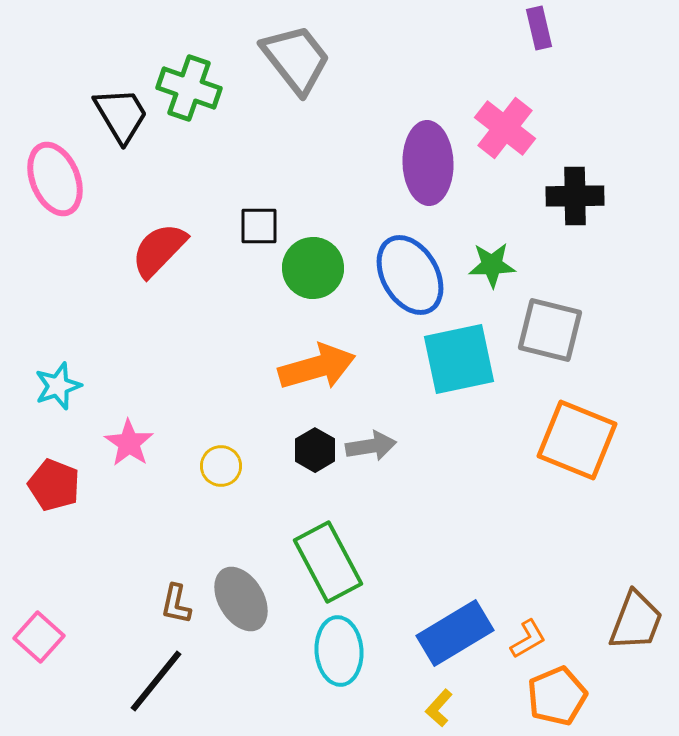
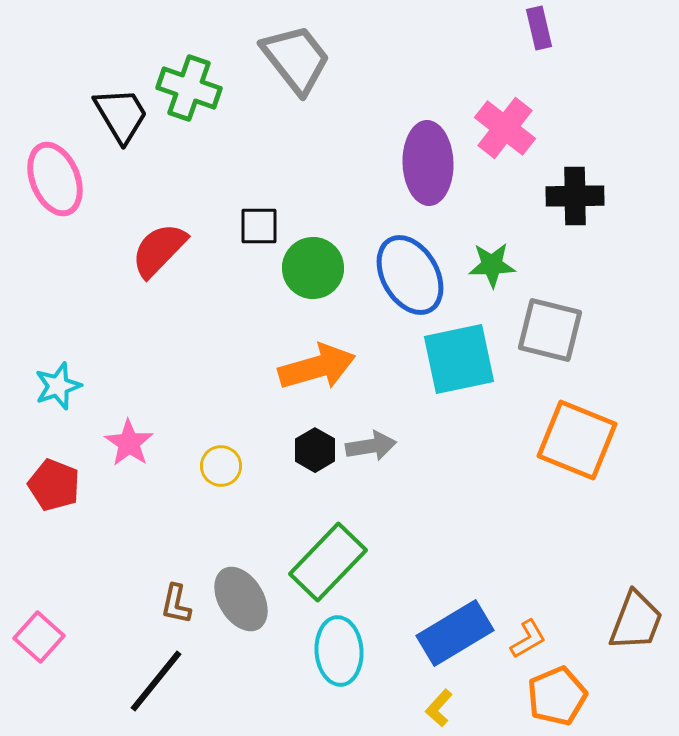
green rectangle: rotated 72 degrees clockwise
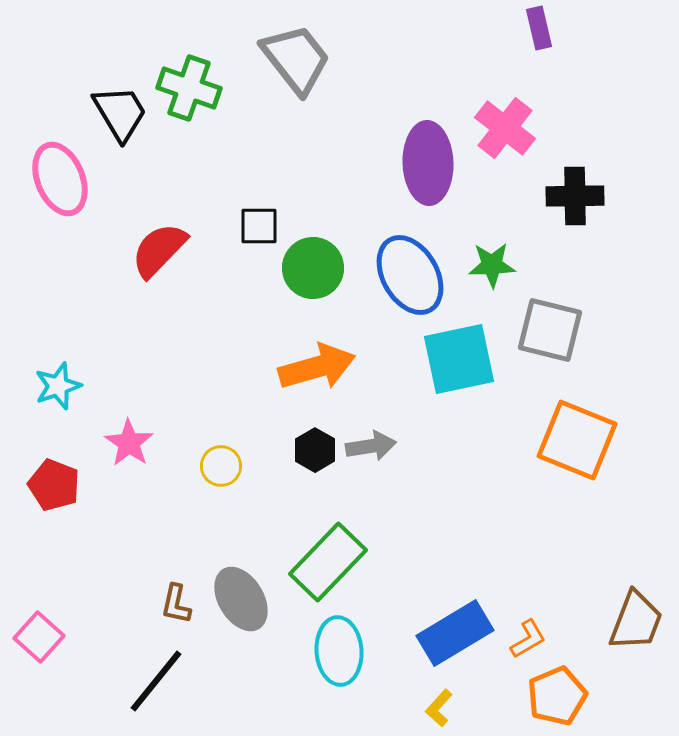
black trapezoid: moved 1 px left, 2 px up
pink ellipse: moved 5 px right
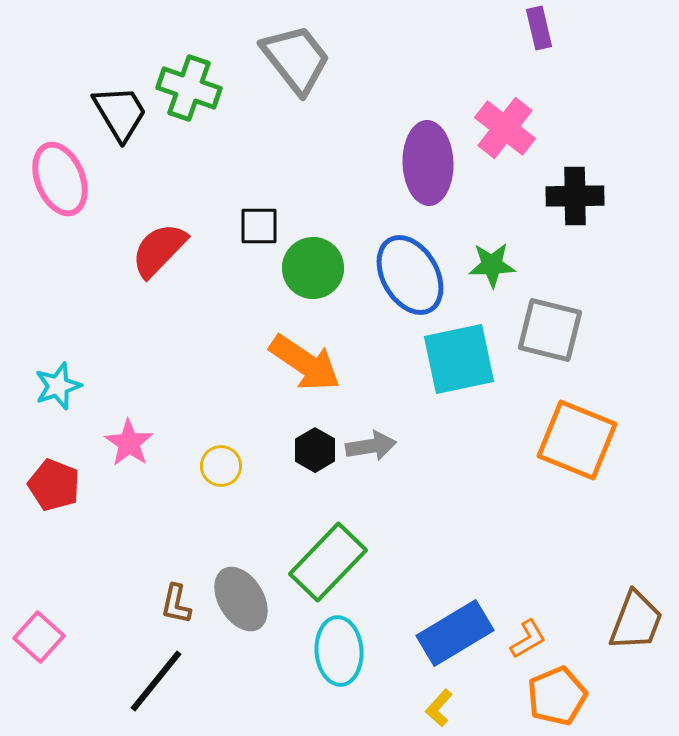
orange arrow: moved 12 px left, 4 px up; rotated 50 degrees clockwise
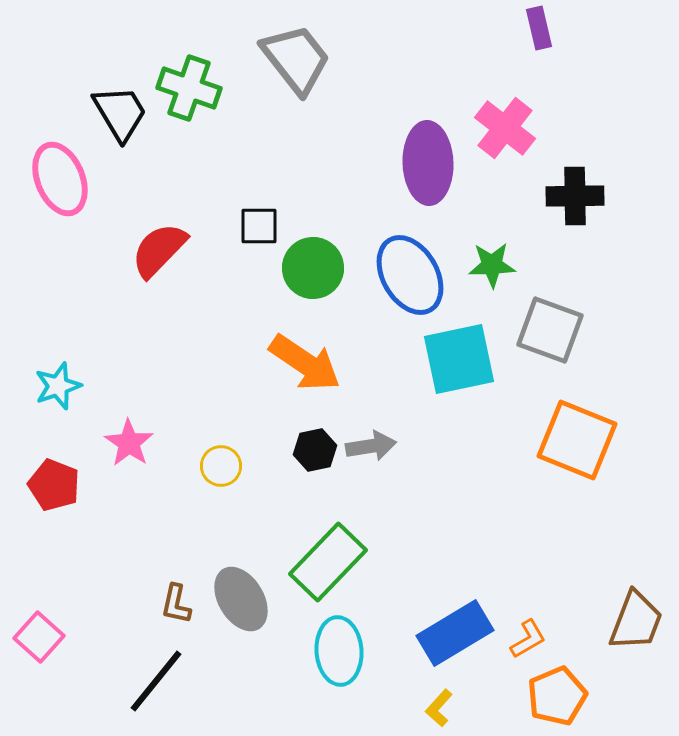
gray square: rotated 6 degrees clockwise
black hexagon: rotated 18 degrees clockwise
